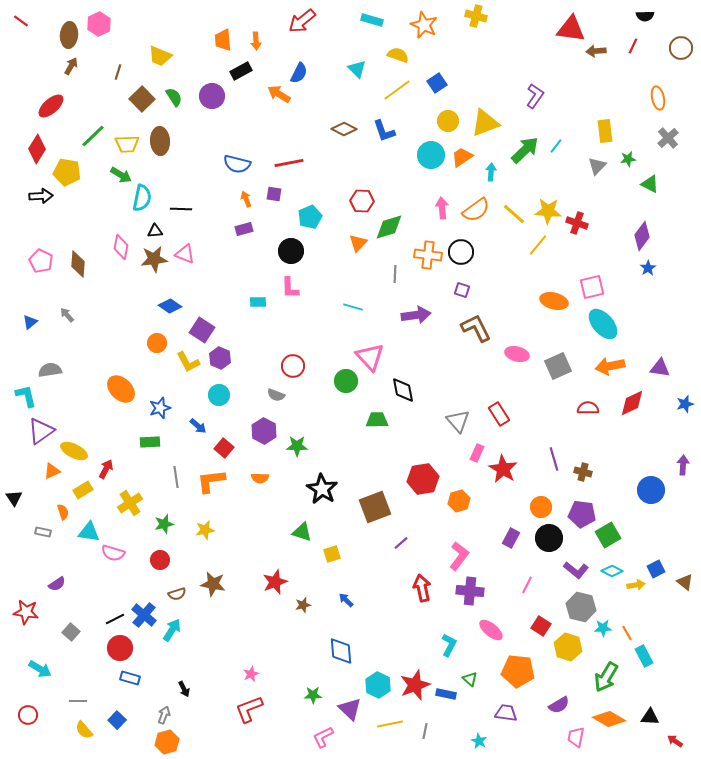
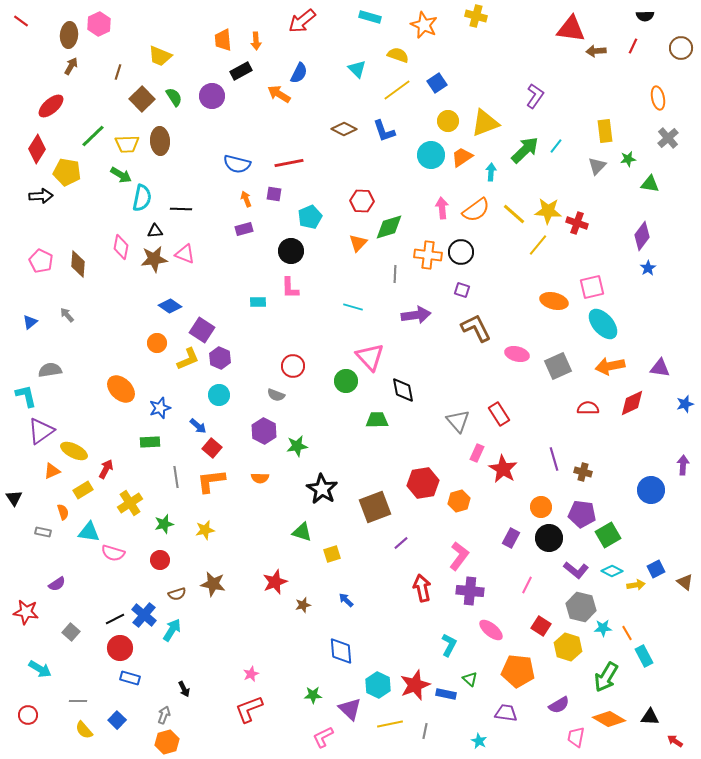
cyan rectangle at (372, 20): moved 2 px left, 3 px up
green triangle at (650, 184): rotated 18 degrees counterclockwise
yellow L-shape at (188, 362): moved 3 px up; rotated 85 degrees counterclockwise
green star at (297, 446): rotated 10 degrees counterclockwise
red square at (224, 448): moved 12 px left
red hexagon at (423, 479): moved 4 px down
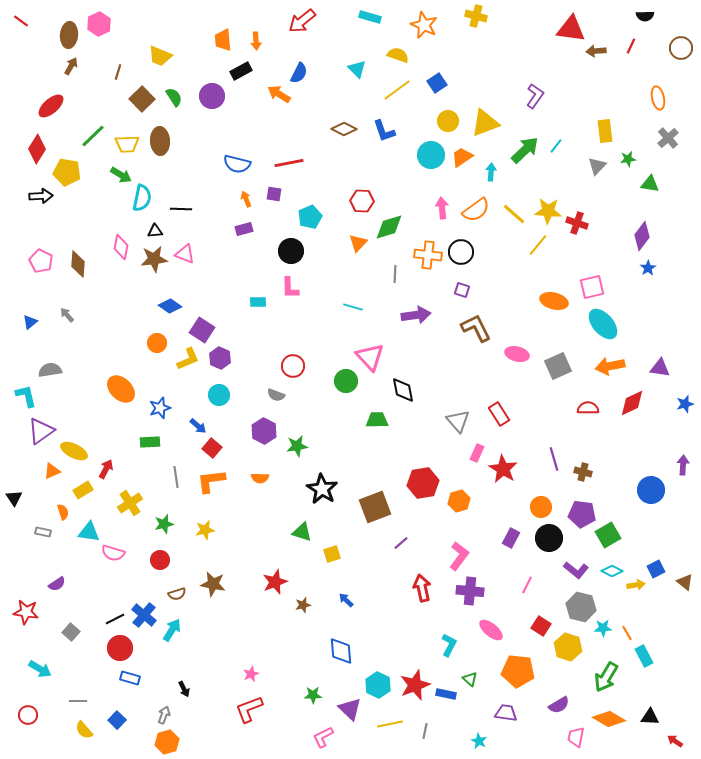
red line at (633, 46): moved 2 px left
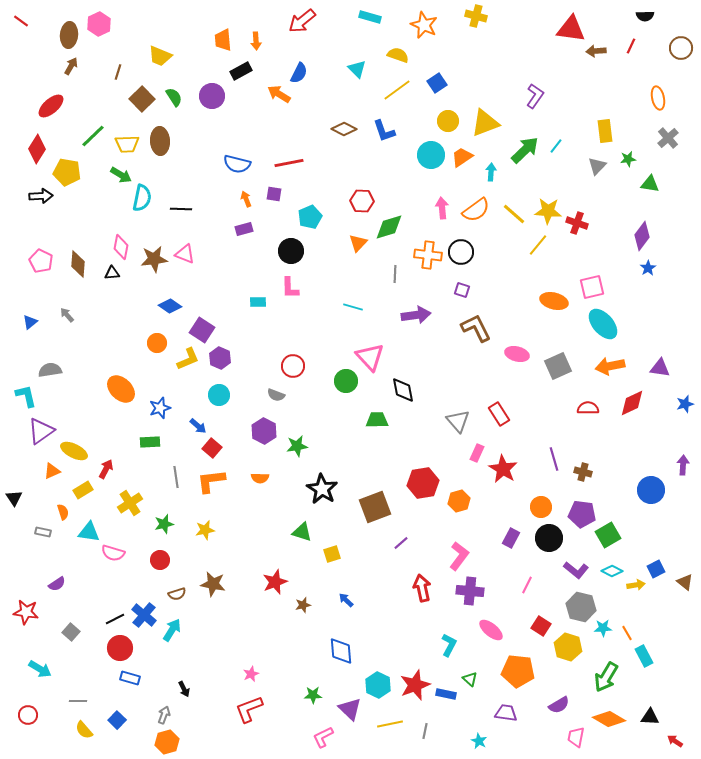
black triangle at (155, 231): moved 43 px left, 42 px down
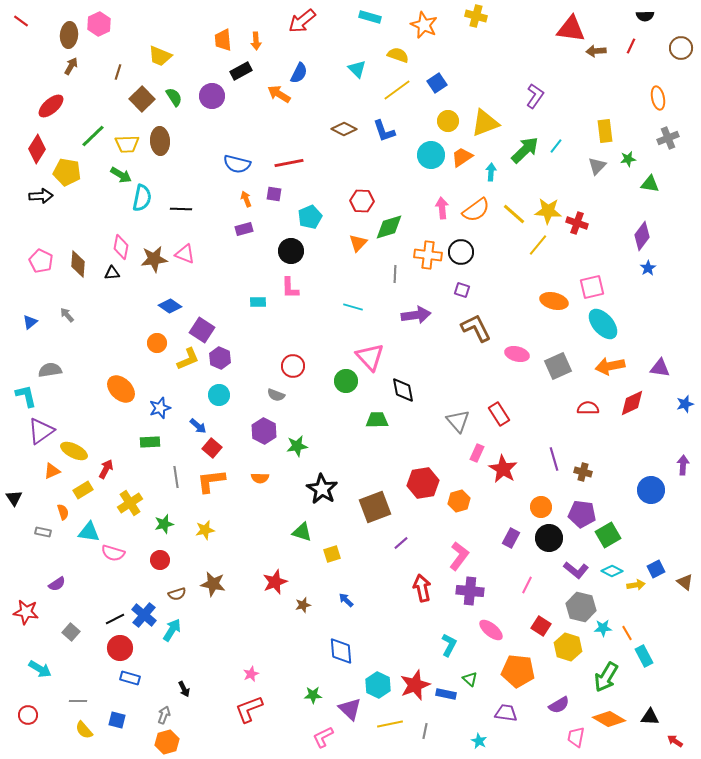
gray cross at (668, 138): rotated 20 degrees clockwise
blue square at (117, 720): rotated 30 degrees counterclockwise
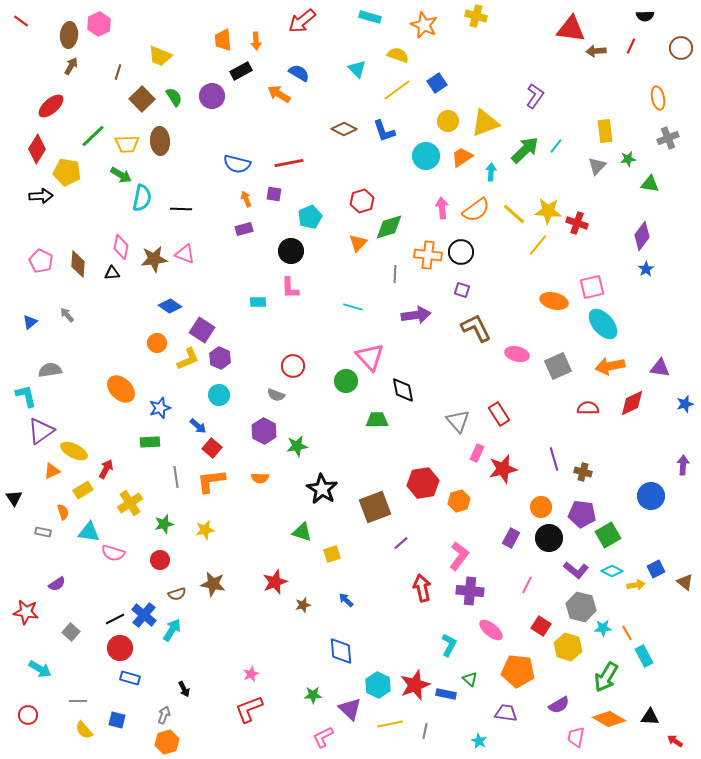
blue semicircle at (299, 73): rotated 85 degrees counterclockwise
cyan circle at (431, 155): moved 5 px left, 1 px down
red hexagon at (362, 201): rotated 20 degrees counterclockwise
blue star at (648, 268): moved 2 px left, 1 px down
red star at (503, 469): rotated 28 degrees clockwise
blue circle at (651, 490): moved 6 px down
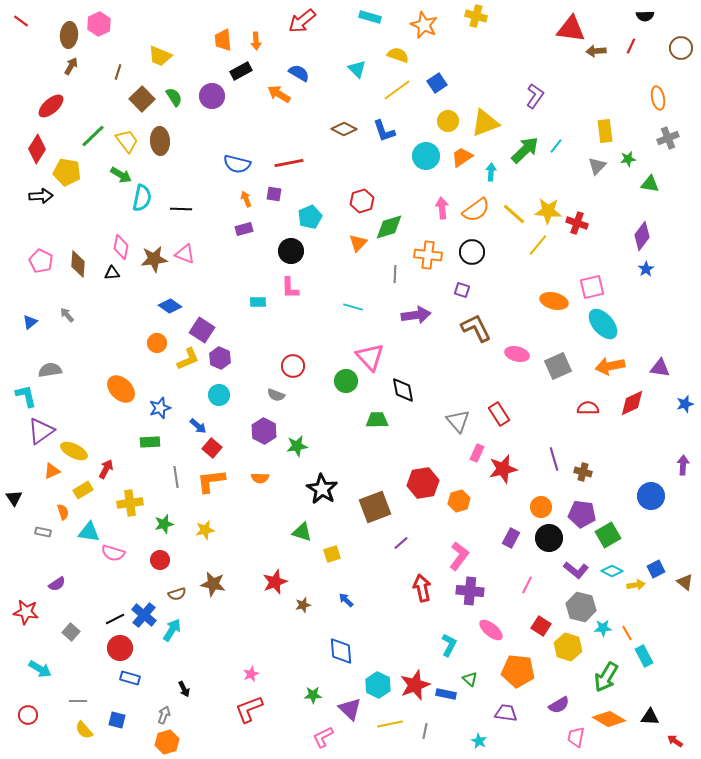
yellow trapezoid at (127, 144): moved 3 px up; rotated 125 degrees counterclockwise
black circle at (461, 252): moved 11 px right
yellow cross at (130, 503): rotated 25 degrees clockwise
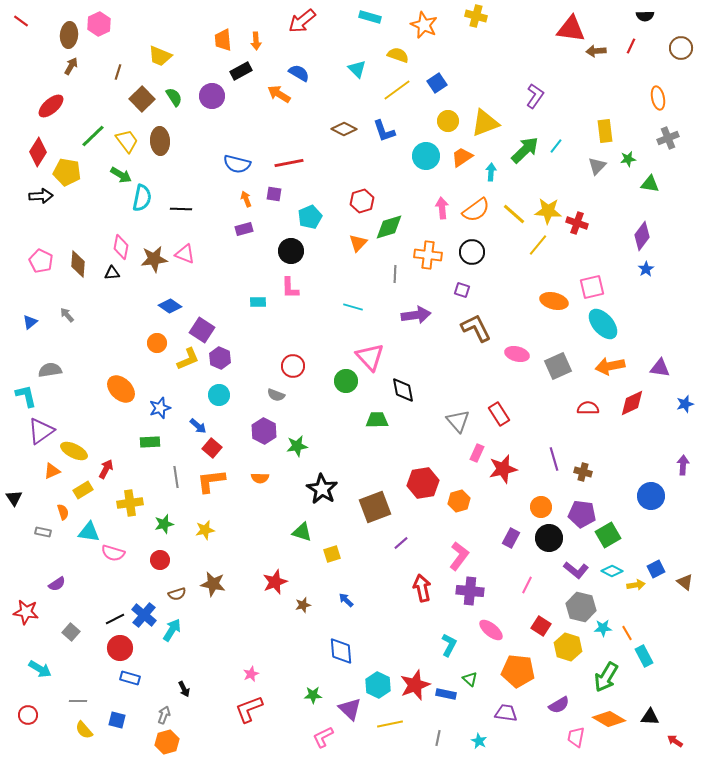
red diamond at (37, 149): moved 1 px right, 3 px down
gray line at (425, 731): moved 13 px right, 7 px down
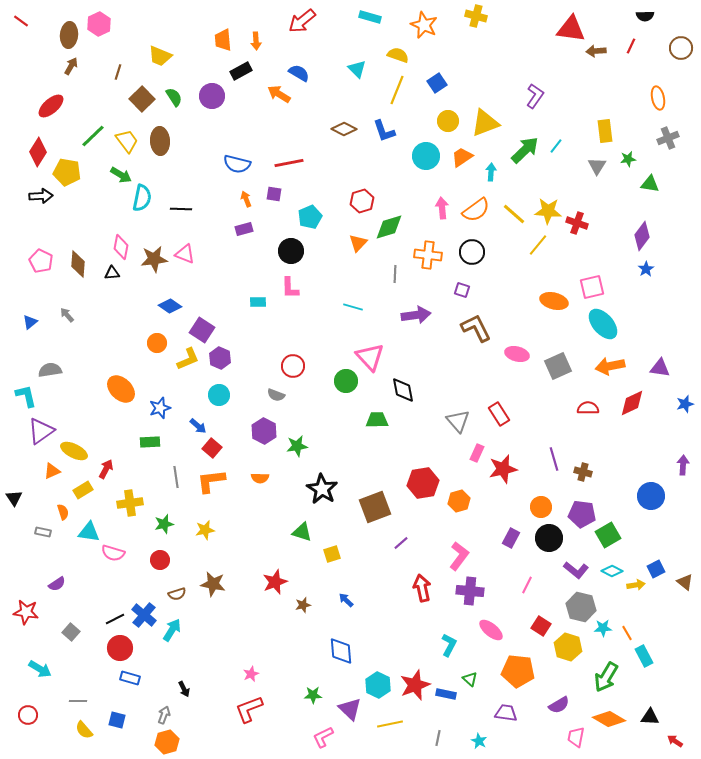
yellow line at (397, 90): rotated 32 degrees counterclockwise
gray triangle at (597, 166): rotated 12 degrees counterclockwise
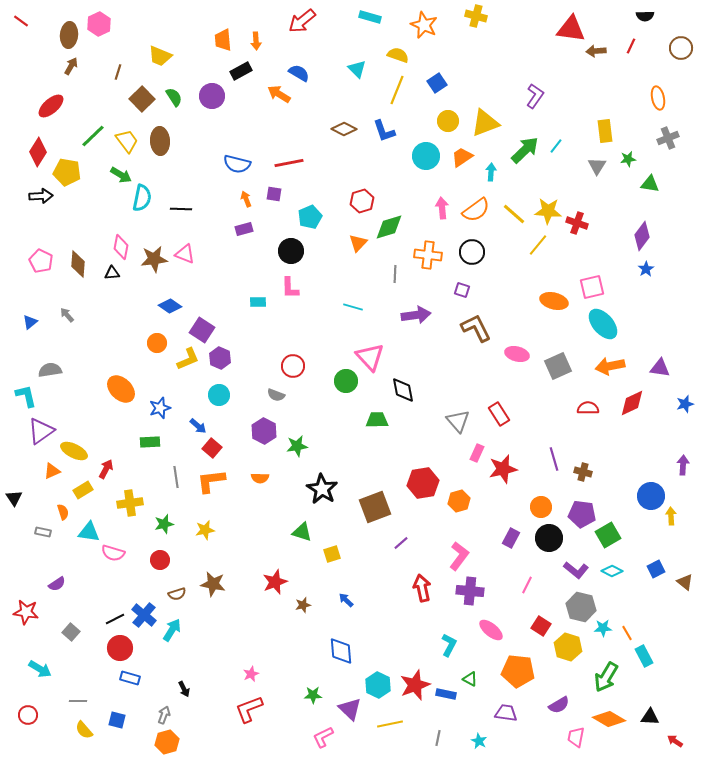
yellow arrow at (636, 585): moved 35 px right, 69 px up; rotated 84 degrees counterclockwise
green triangle at (470, 679): rotated 14 degrees counterclockwise
